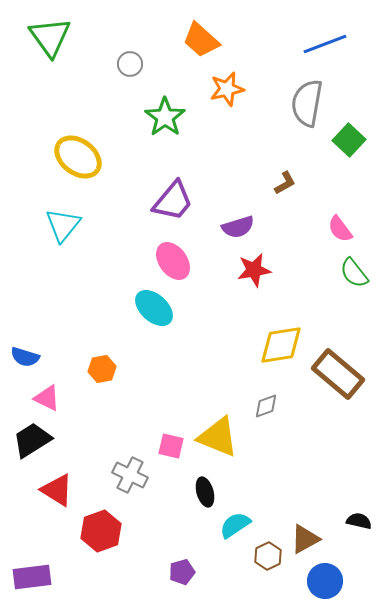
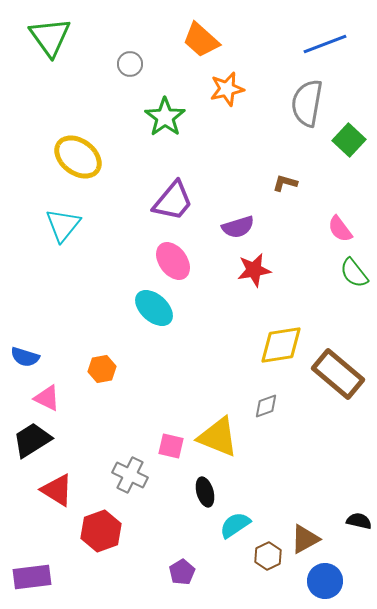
brown L-shape: rotated 135 degrees counterclockwise
purple pentagon: rotated 15 degrees counterclockwise
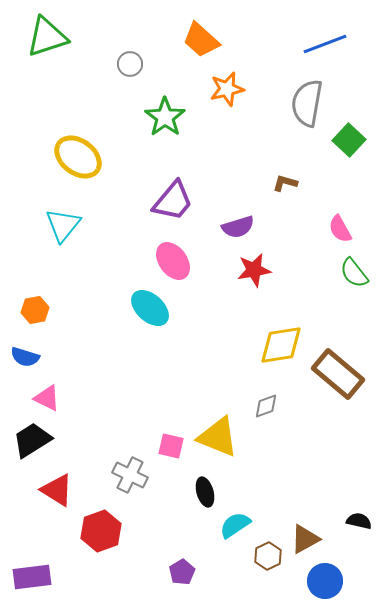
green triangle: moved 3 px left; rotated 48 degrees clockwise
pink semicircle: rotated 8 degrees clockwise
cyan ellipse: moved 4 px left
orange hexagon: moved 67 px left, 59 px up
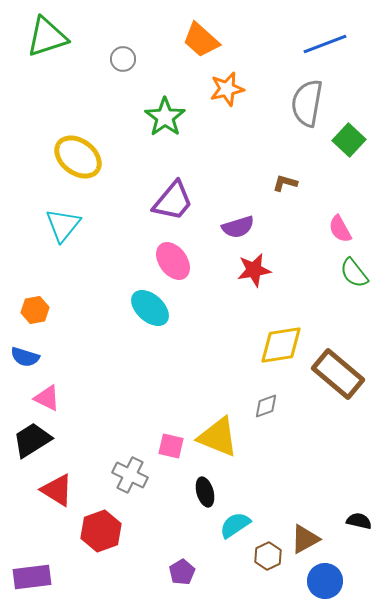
gray circle: moved 7 px left, 5 px up
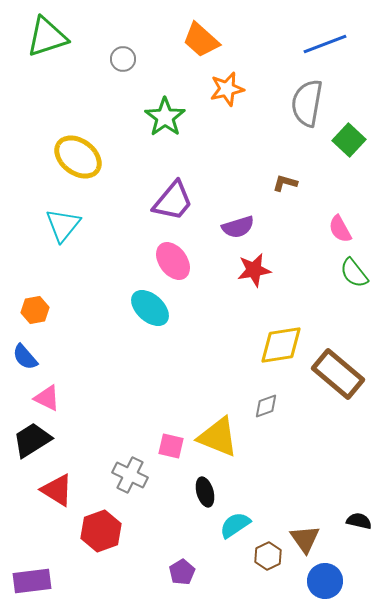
blue semicircle: rotated 32 degrees clockwise
brown triangle: rotated 36 degrees counterclockwise
purple rectangle: moved 4 px down
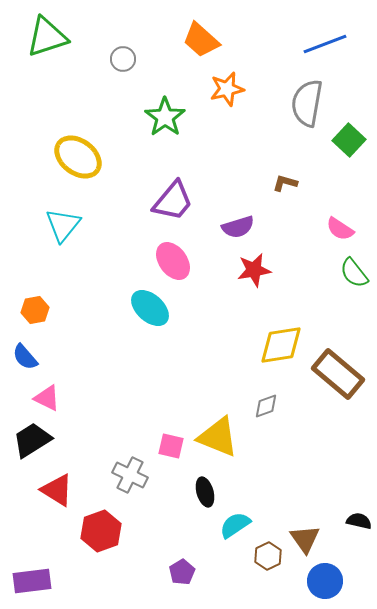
pink semicircle: rotated 28 degrees counterclockwise
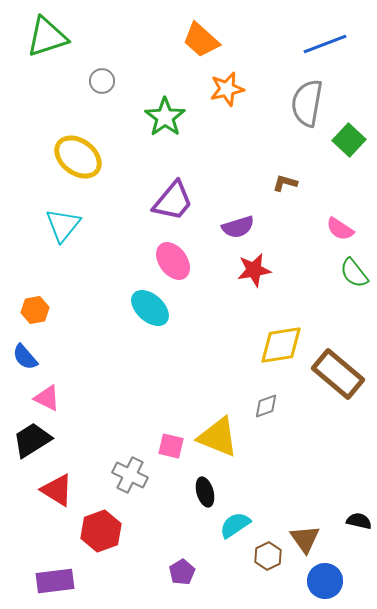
gray circle: moved 21 px left, 22 px down
purple rectangle: moved 23 px right
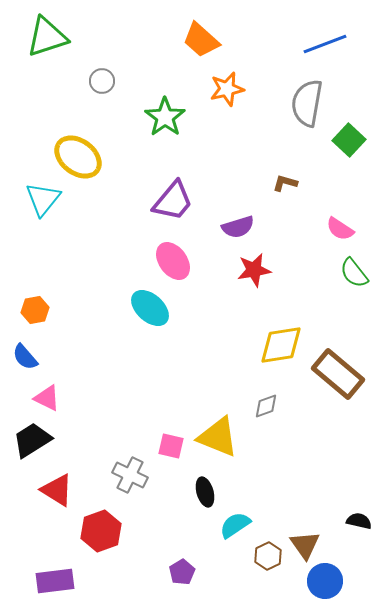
cyan triangle: moved 20 px left, 26 px up
brown triangle: moved 6 px down
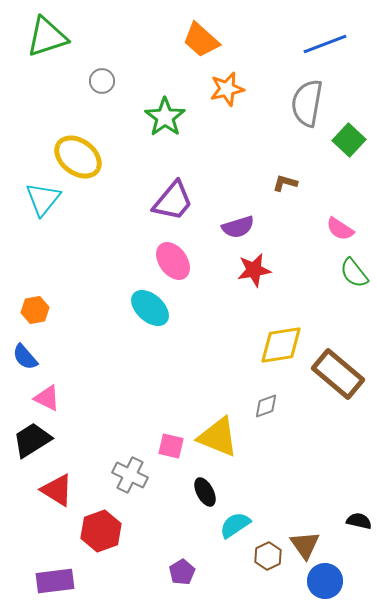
black ellipse: rotated 12 degrees counterclockwise
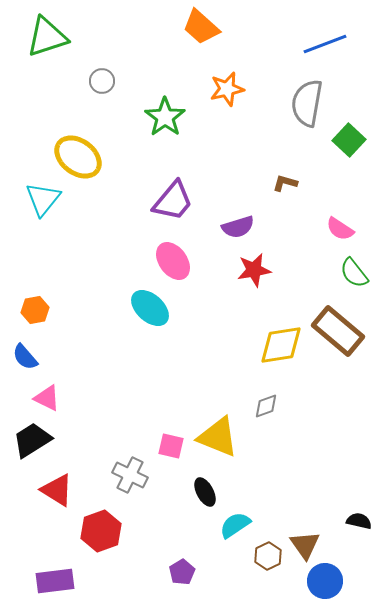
orange trapezoid: moved 13 px up
brown rectangle: moved 43 px up
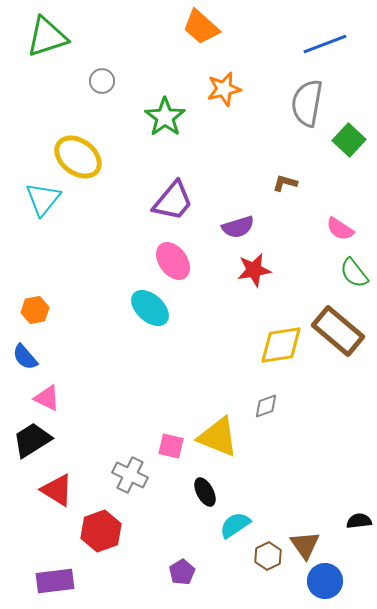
orange star: moved 3 px left
black semicircle: rotated 20 degrees counterclockwise
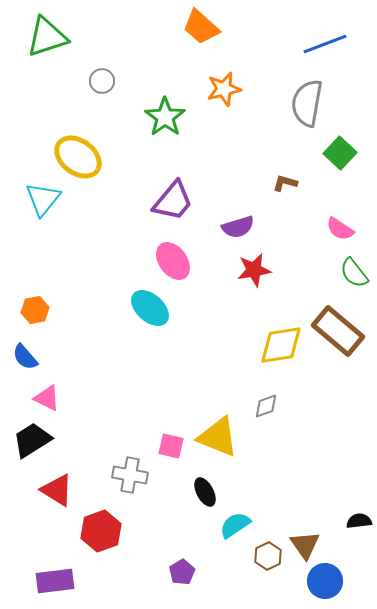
green square: moved 9 px left, 13 px down
gray cross: rotated 16 degrees counterclockwise
